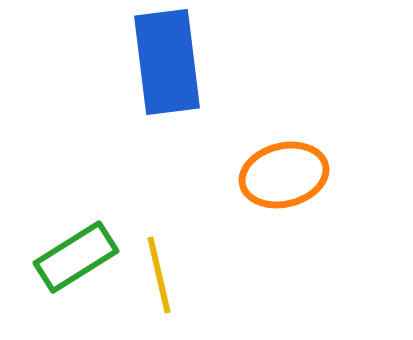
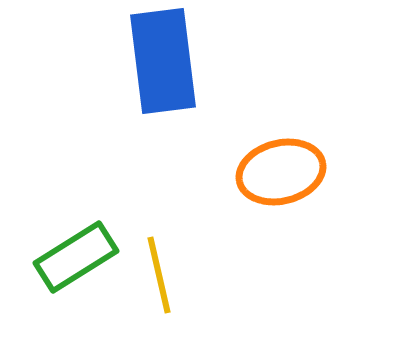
blue rectangle: moved 4 px left, 1 px up
orange ellipse: moved 3 px left, 3 px up
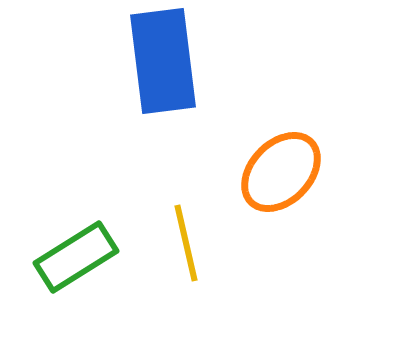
orange ellipse: rotated 32 degrees counterclockwise
yellow line: moved 27 px right, 32 px up
